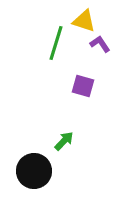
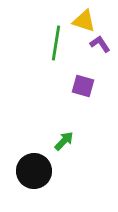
green line: rotated 8 degrees counterclockwise
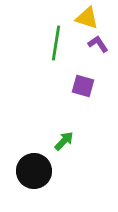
yellow triangle: moved 3 px right, 3 px up
purple L-shape: moved 2 px left
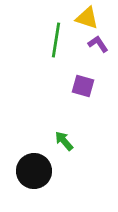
green line: moved 3 px up
green arrow: rotated 85 degrees counterclockwise
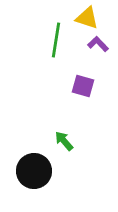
purple L-shape: rotated 10 degrees counterclockwise
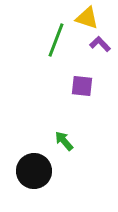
green line: rotated 12 degrees clockwise
purple L-shape: moved 2 px right
purple square: moved 1 px left; rotated 10 degrees counterclockwise
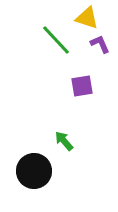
green line: rotated 64 degrees counterclockwise
purple L-shape: rotated 20 degrees clockwise
purple square: rotated 15 degrees counterclockwise
